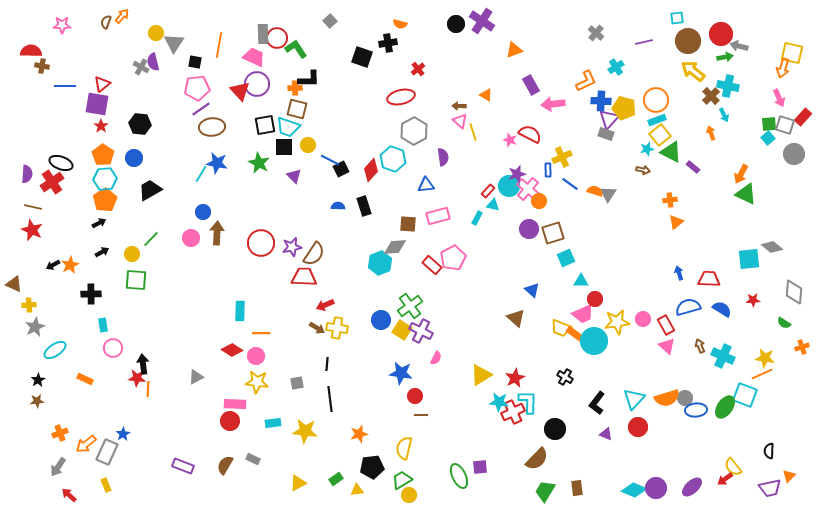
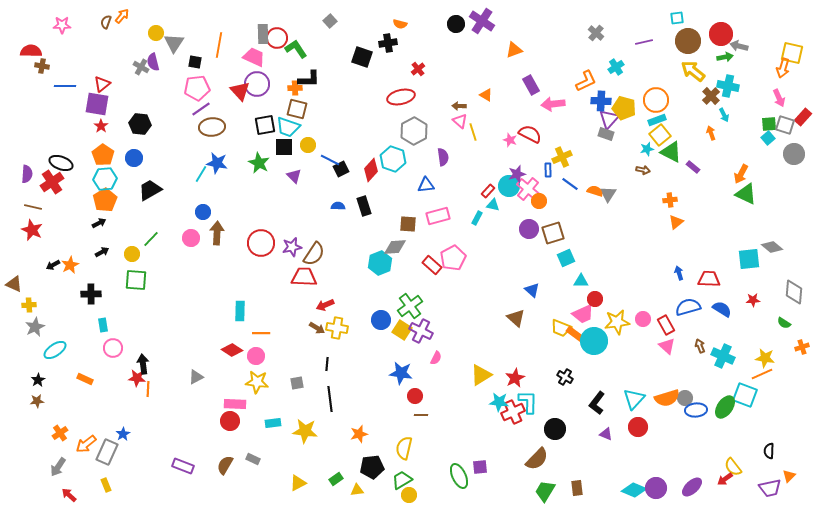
orange cross at (60, 433): rotated 14 degrees counterclockwise
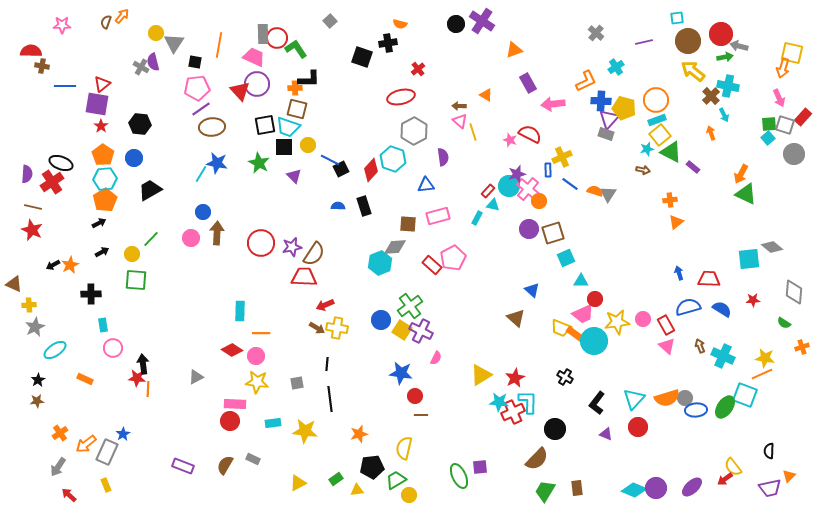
purple rectangle at (531, 85): moved 3 px left, 2 px up
green trapezoid at (402, 480): moved 6 px left
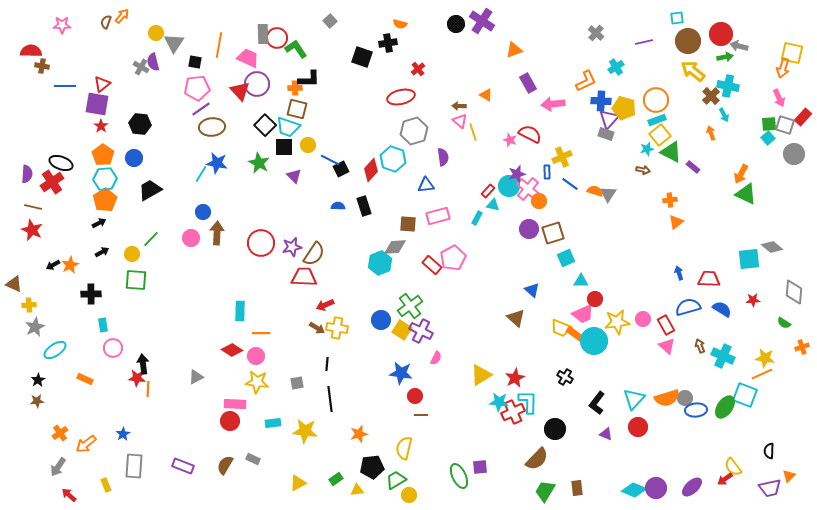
pink trapezoid at (254, 57): moved 6 px left, 1 px down
black square at (265, 125): rotated 35 degrees counterclockwise
gray hexagon at (414, 131): rotated 12 degrees clockwise
blue rectangle at (548, 170): moved 1 px left, 2 px down
gray rectangle at (107, 452): moved 27 px right, 14 px down; rotated 20 degrees counterclockwise
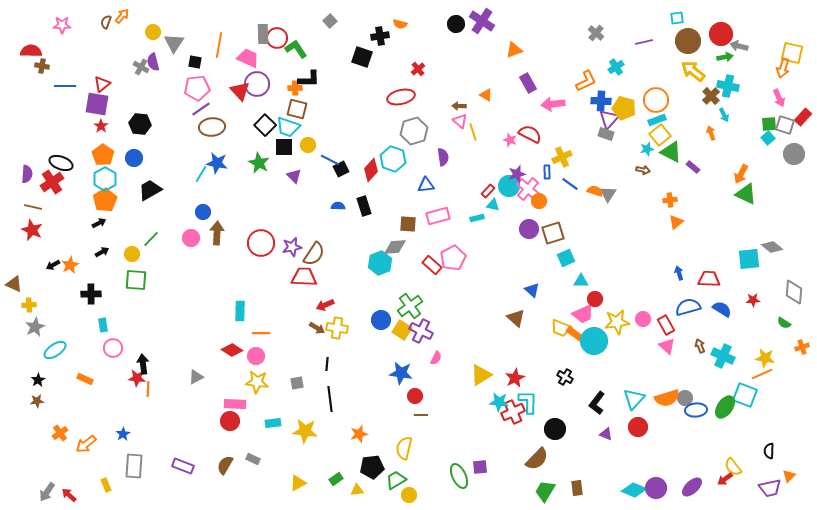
yellow circle at (156, 33): moved 3 px left, 1 px up
black cross at (388, 43): moved 8 px left, 7 px up
cyan hexagon at (105, 179): rotated 25 degrees counterclockwise
cyan rectangle at (477, 218): rotated 48 degrees clockwise
gray arrow at (58, 467): moved 11 px left, 25 px down
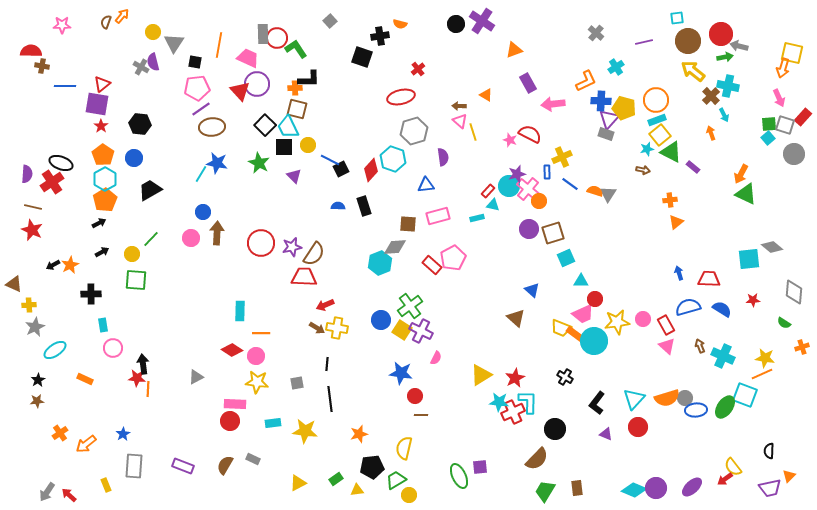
cyan trapezoid at (288, 127): rotated 45 degrees clockwise
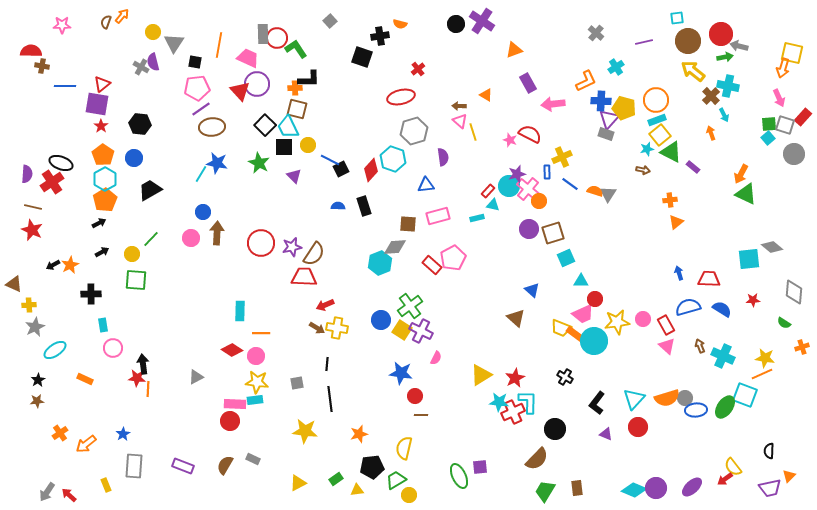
cyan rectangle at (273, 423): moved 18 px left, 23 px up
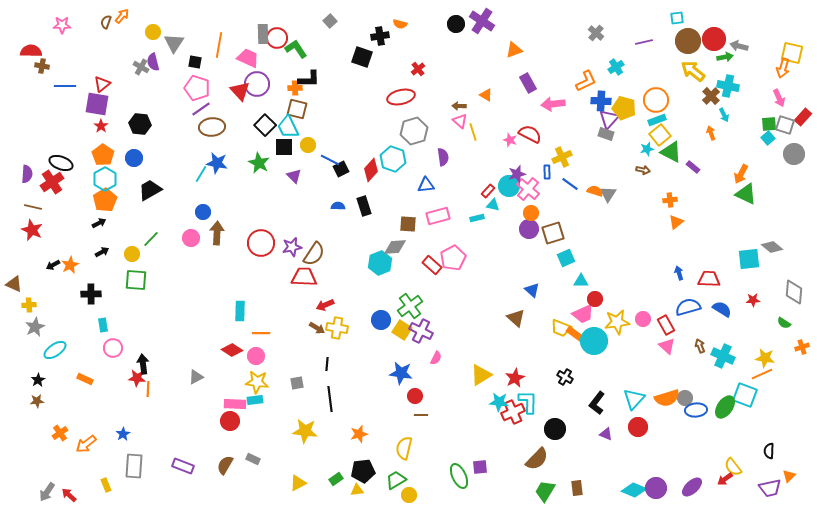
red circle at (721, 34): moved 7 px left, 5 px down
pink pentagon at (197, 88): rotated 25 degrees clockwise
orange circle at (539, 201): moved 8 px left, 12 px down
black pentagon at (372, 467): moved 9 px left, 4 px down
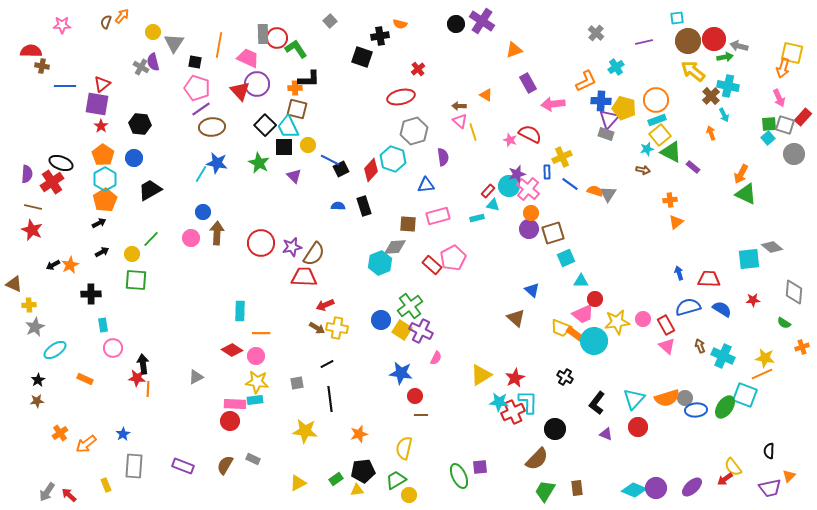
black line at (327, 364): rotated 56 degrees clockwise
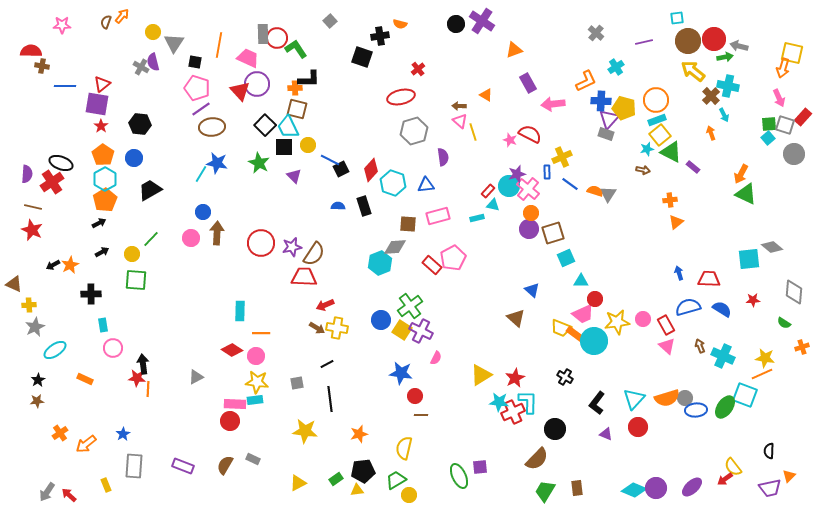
cyan hexagon at (393, 159): moved 24 px down
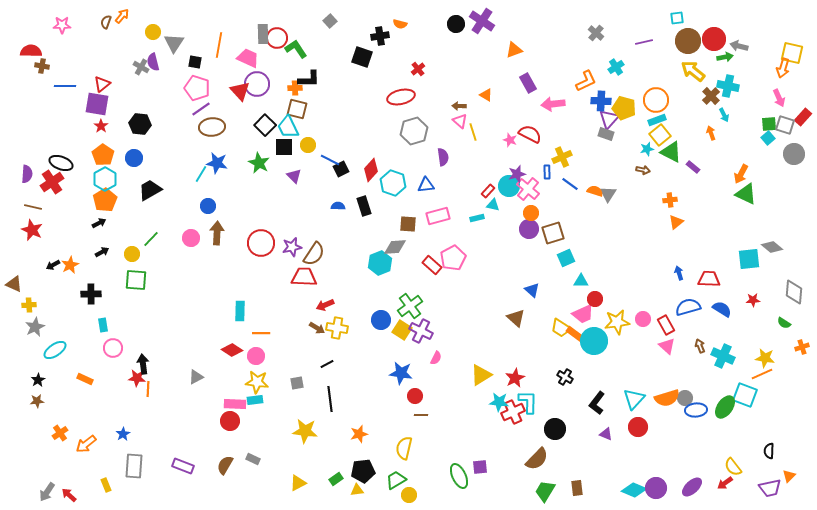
blue circle at (203, 212): moved 5 px right, 6 px up
yellow trapezoid at (561, 328): rotated 10 degrees clockwise
red arrow at (725, 479): moved 4 px down
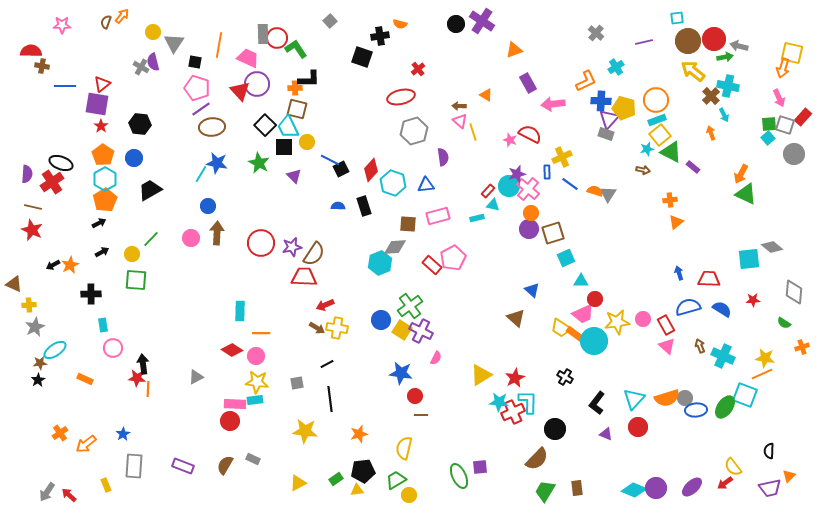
yellow circle at (308, 145): moved 1 px left, 3 px up
brown star at (37, 401): moved 3 px right, 38 px up
